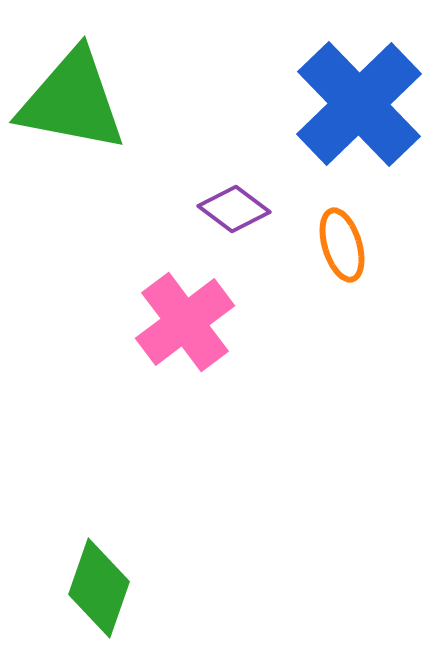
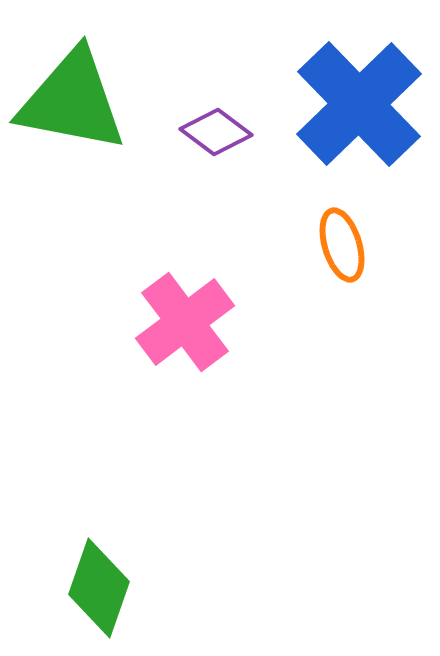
purple diamond: moved 18 px left, 77 px up
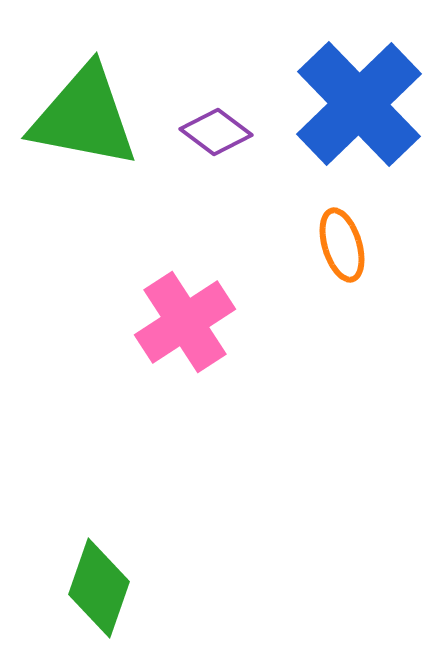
green triangle: moved 12 px right, 16 px down
pink cross: rotated 4 degrees clockwise
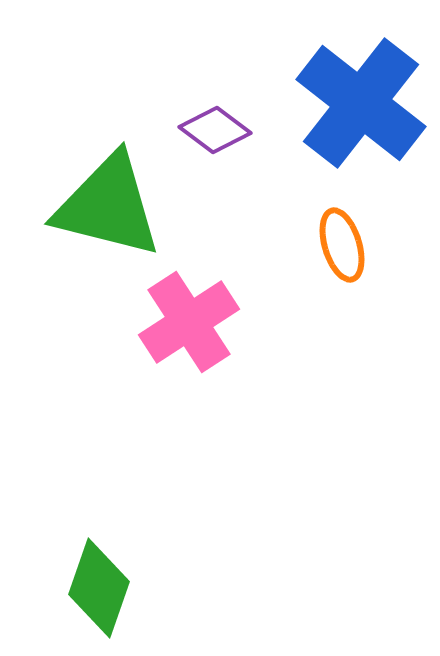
blue cross: moved 2 px right, 1 px up; rotated 8 degrees counterclockwise
green triangle: moved 24 px right, 89 px down; rotated 3 degrees clockwise
purple diamond: moved 1 px left, 2 px up
pink cross: moved 4 px right
